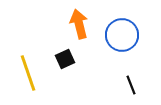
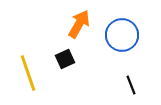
orange arrow: rotated 44 degrees clockwise
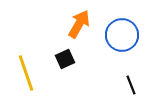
yellow line: moved 2 px left
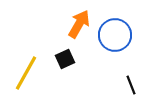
blue circle: moved 7 px left
yellow line: rotated 48 degrees clockwise
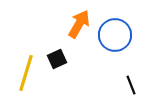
black square: moved 8 px left
yellow line: rotated 12 degrees counterclockwise
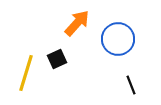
orange arrow: moved 2 px left, 1 px up; rotated 12 degrees clockwise
blue circle: moved 3 px right, 4 px down
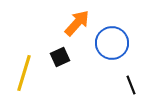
blue circle: moved 6 px left, 4 px down
black square: moved 3 px right, 2 px up
yellow line: moved 2 px left
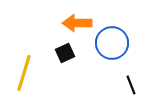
orange arrow: rotated 132 degrees counterclockwise
black square: moved 5 px right, 4 px up
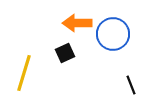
blue circle: moved 1 px right, 9 px up
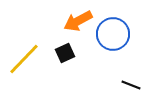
orange arrow: moved 1 px right, 2 px up; rotated 28 degrees counterclockwise
yellow line: moved 14 px up; rotated 27 degrees clockwise
black line: rotated 48 degrees counterclockwise
